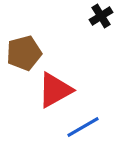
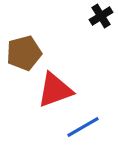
red triangle: rotated 9 degrees clockwise
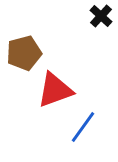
black cross: rotated 15 degrees counterclockwise
blue line: rotated 24 degrees counterclockwise
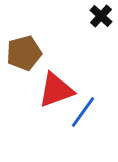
red triangle: moved 1 px right
blue line: moved 15 px up
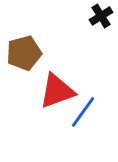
black cross: rotated 15 degrees clockwise
red triangle: moved 1 px right, 1 px down
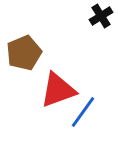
brown pentagon: rotated 8 degrees counterclockwise
red triangle: moved 1 px right, 1 px up
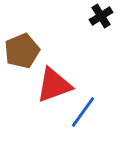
brown pentagon: moved 2 px left, 2 px up
red triangle: moved 4 px left, 5 px up
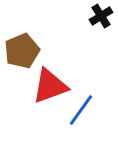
red triangle: moved 4 px left, 1 px down
blue line: moved 2 px left, 2 px up
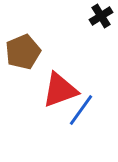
brown pentagon: moved 1 px right, 1 px down
red triangle: moved 10 px right, 4 px down
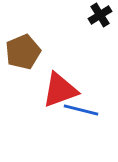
black cross: moved 1 px left, 1 px up
blue line: rotated 68 degrees clockwise
